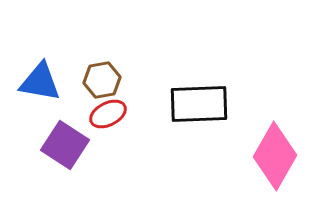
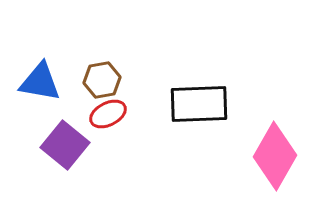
purple square: rotated 6 degrees clockwise
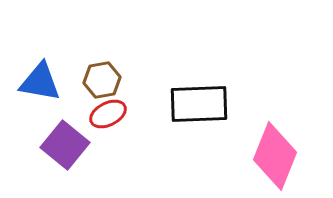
pink diamond: rotated 8 degrees counterclockwise
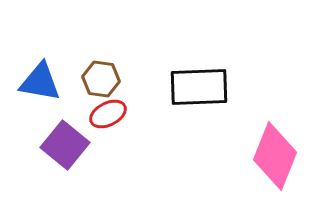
brown hexagon: moved 1 px left, 1 px up; rotated 18 degrees clockwise
black rectangle: moved 17 px up
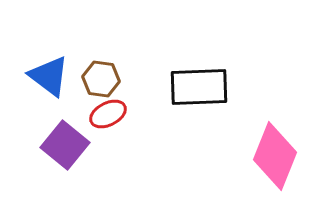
blue triangle: moved 9 px right, 6 px up; rotated 27 degrees clockwise
